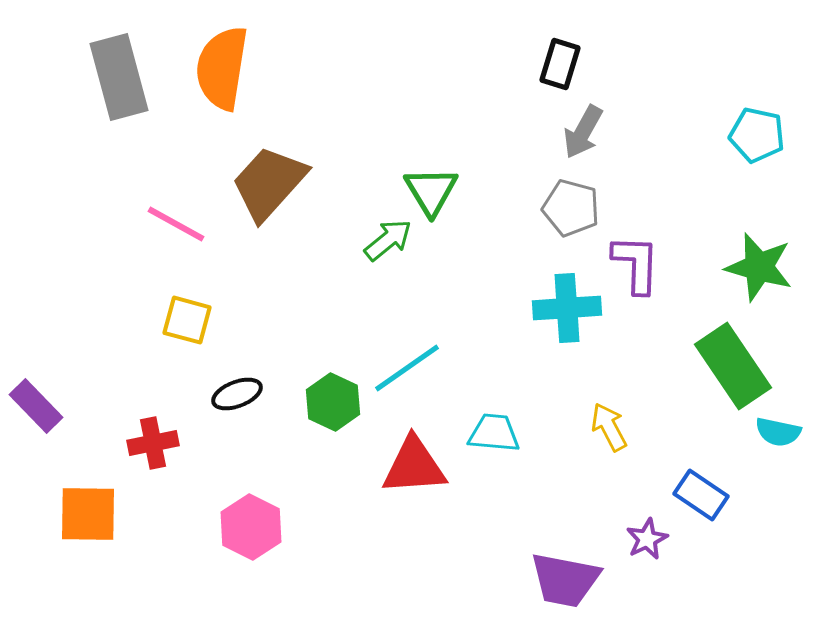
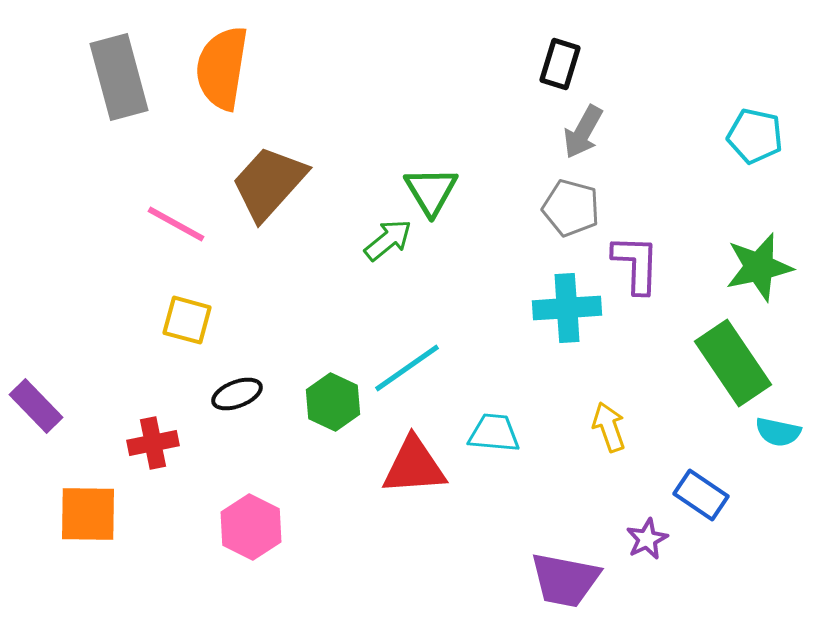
cyan pentagon: moved 2 px left, 1 px down
green star: rotated 28 degrees counterclockwise
green rectangle: moved 3 px up
yellow arrow: rotated 9 degrees clockwise
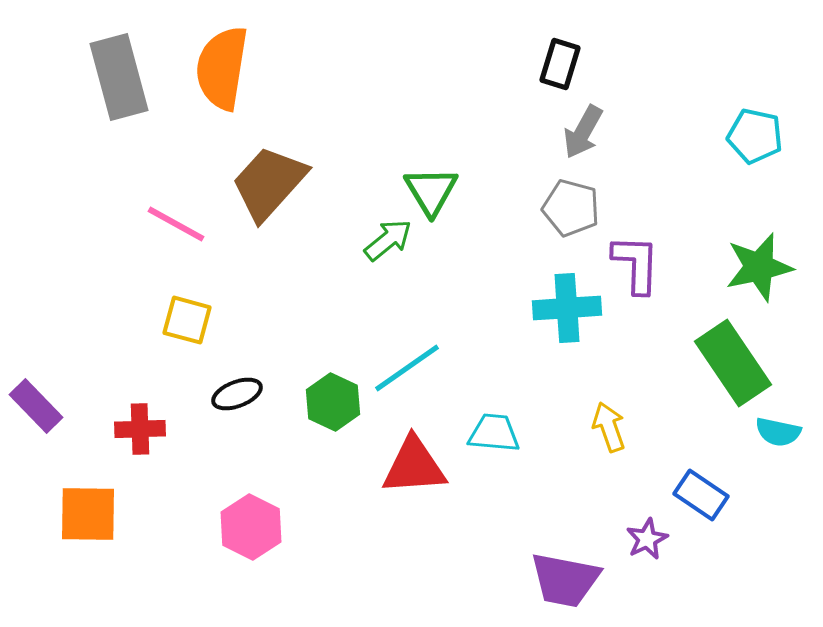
red cross: moved 13 px left, 14 px up; rotated 9 degrees clockwise
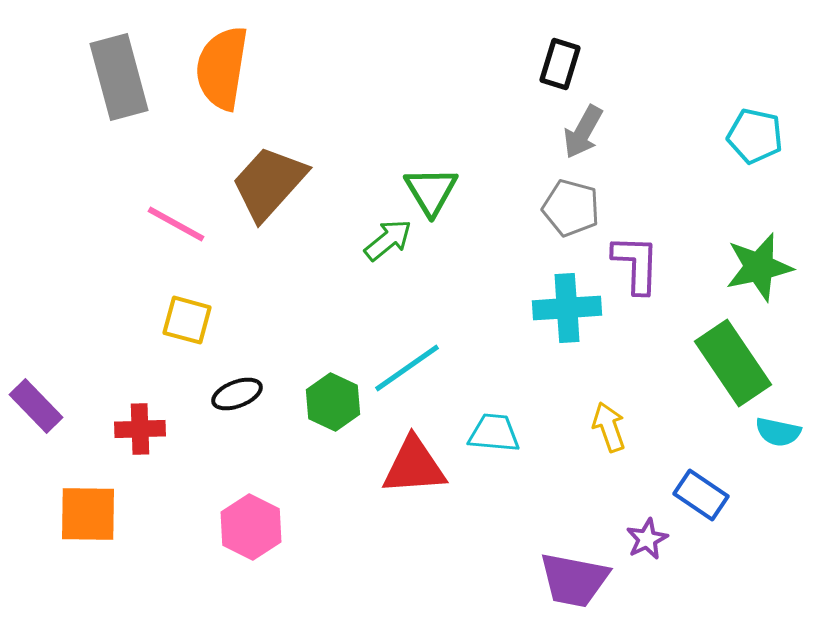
purple trapezoid: moved 9 px right
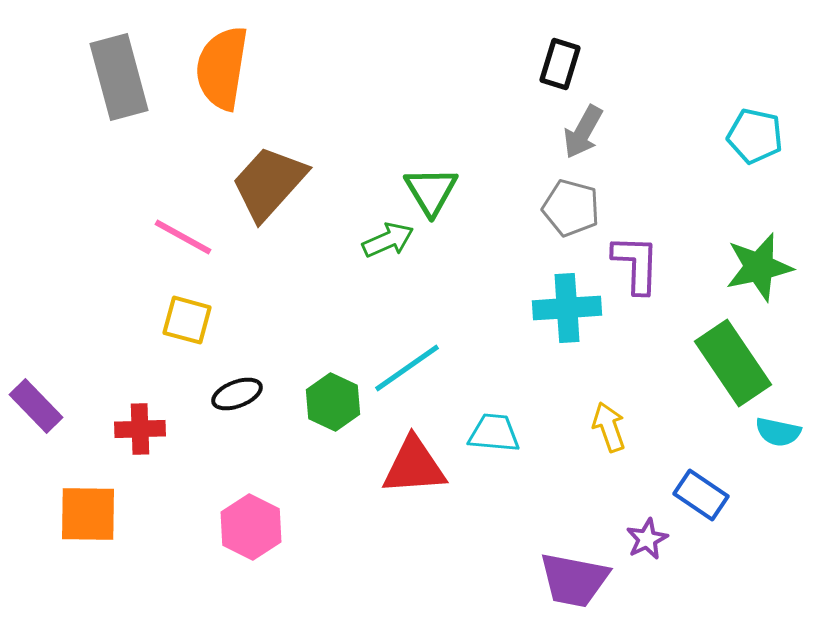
pink line: moved 7 px right, 13 px down
green arrow: rotated 15 degrees clockwise
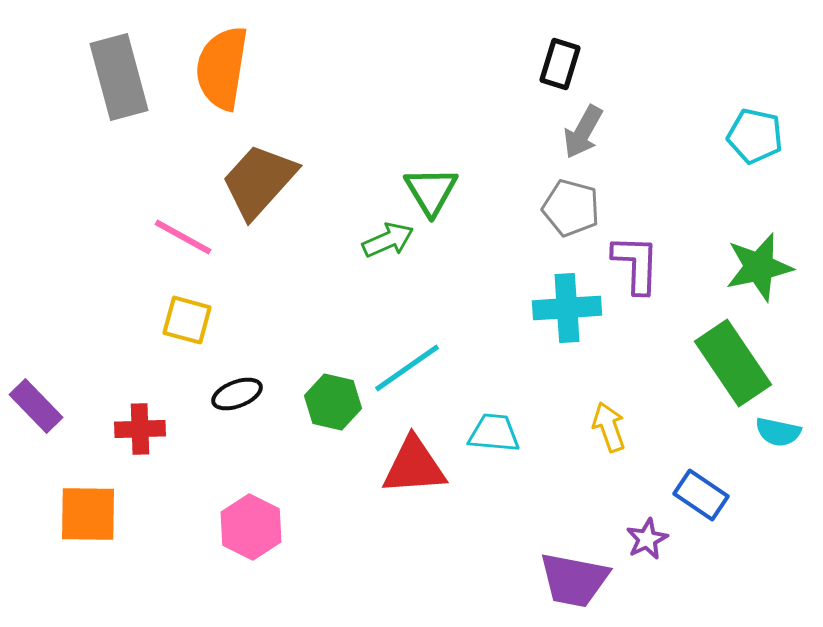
brown trapezoid: moved 10 px left, 2 px up
green hexagon: rotated 12 degrees counterclockwise
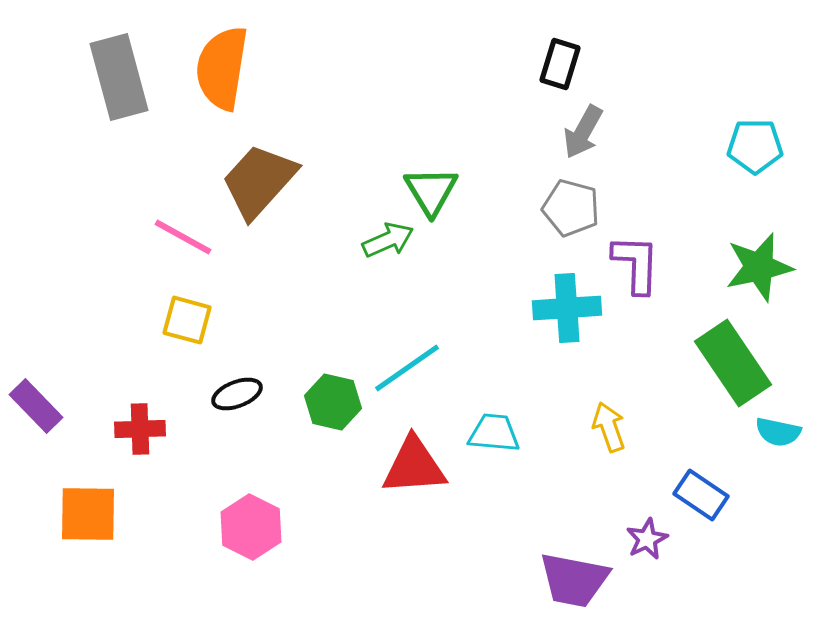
cyan pentagon: moved 10 px down; rotated 12 degrees counterclockwise
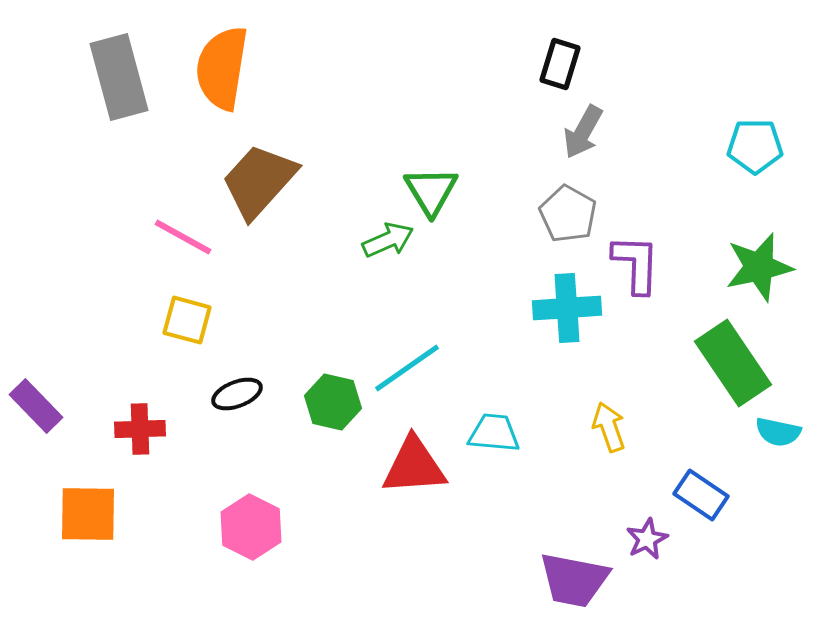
gray pentagon: moved 3 px left, 6 px down; rotated 14 degrees clockwise
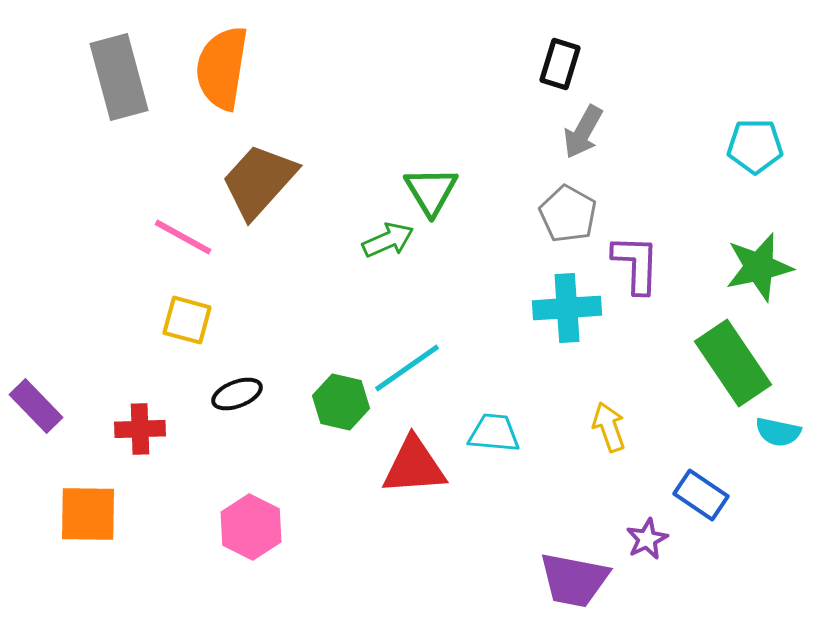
green hexagon: moved 8 px right
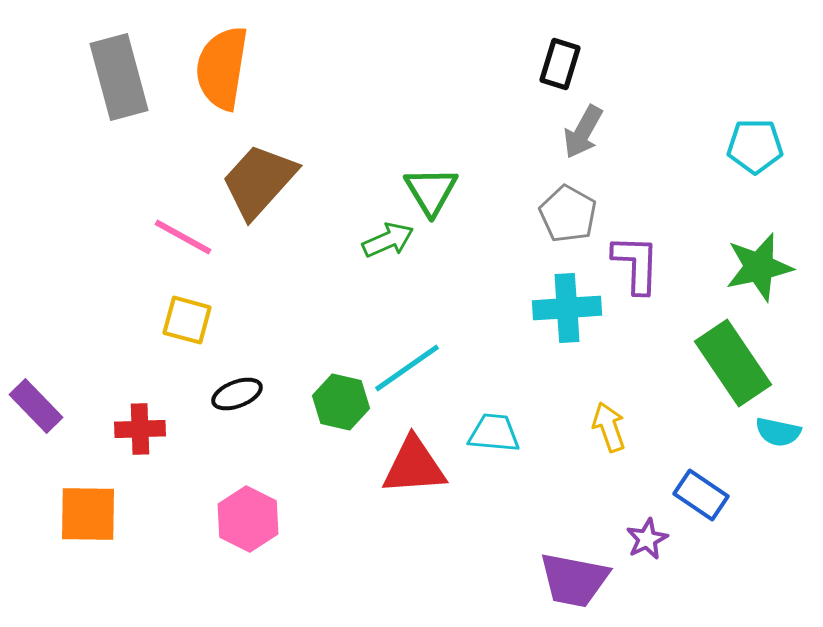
pink hexagon: moved 3 px left, 8 px up
